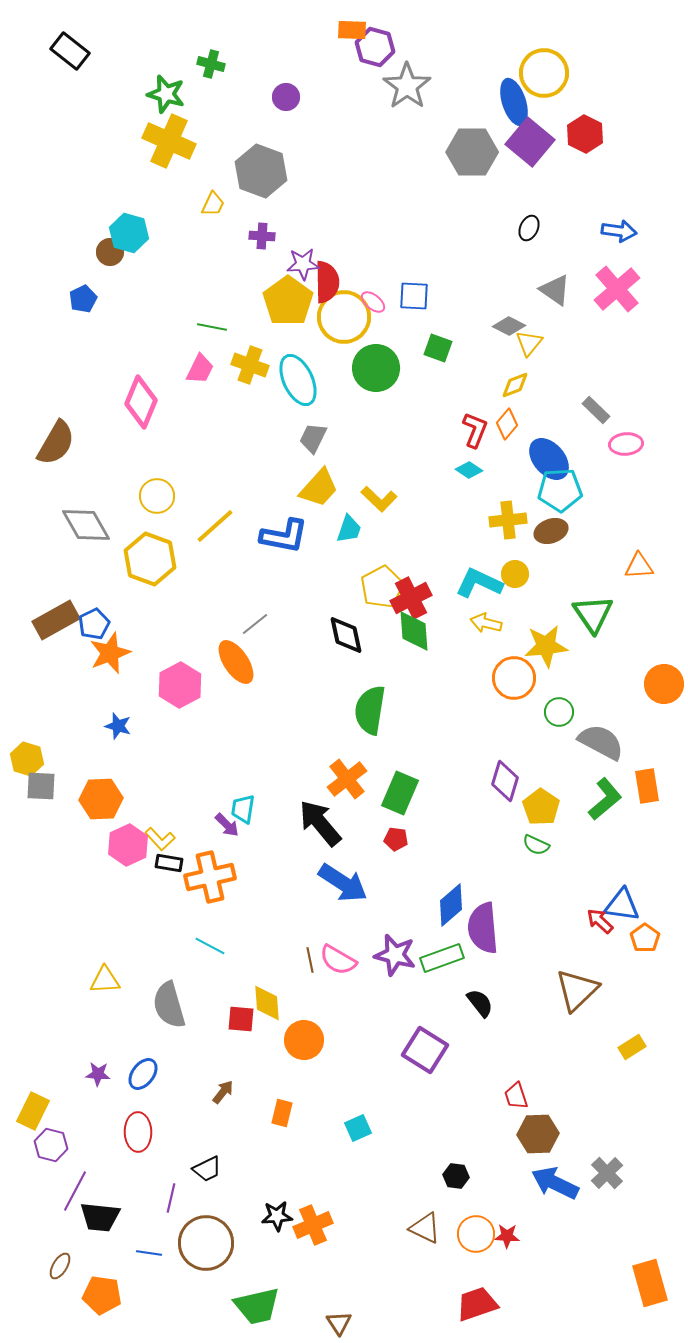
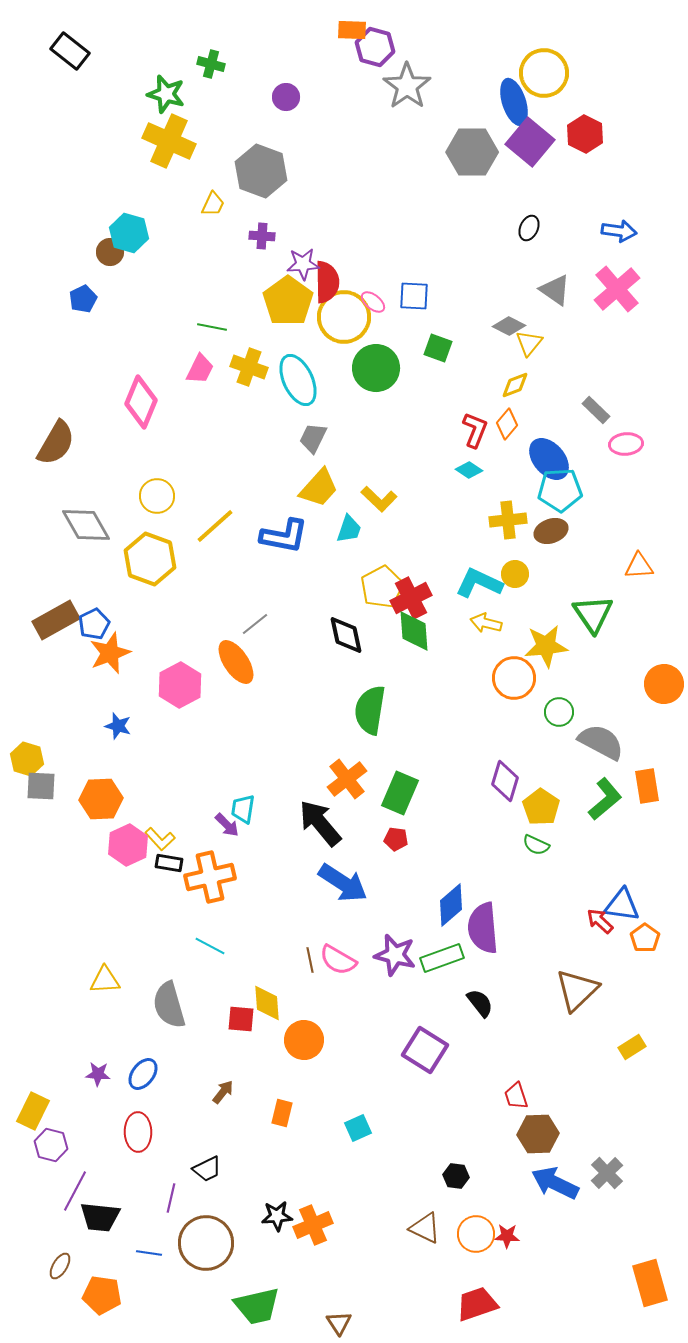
yellow cross at (250, 365): moved 1 px left, 2 px down
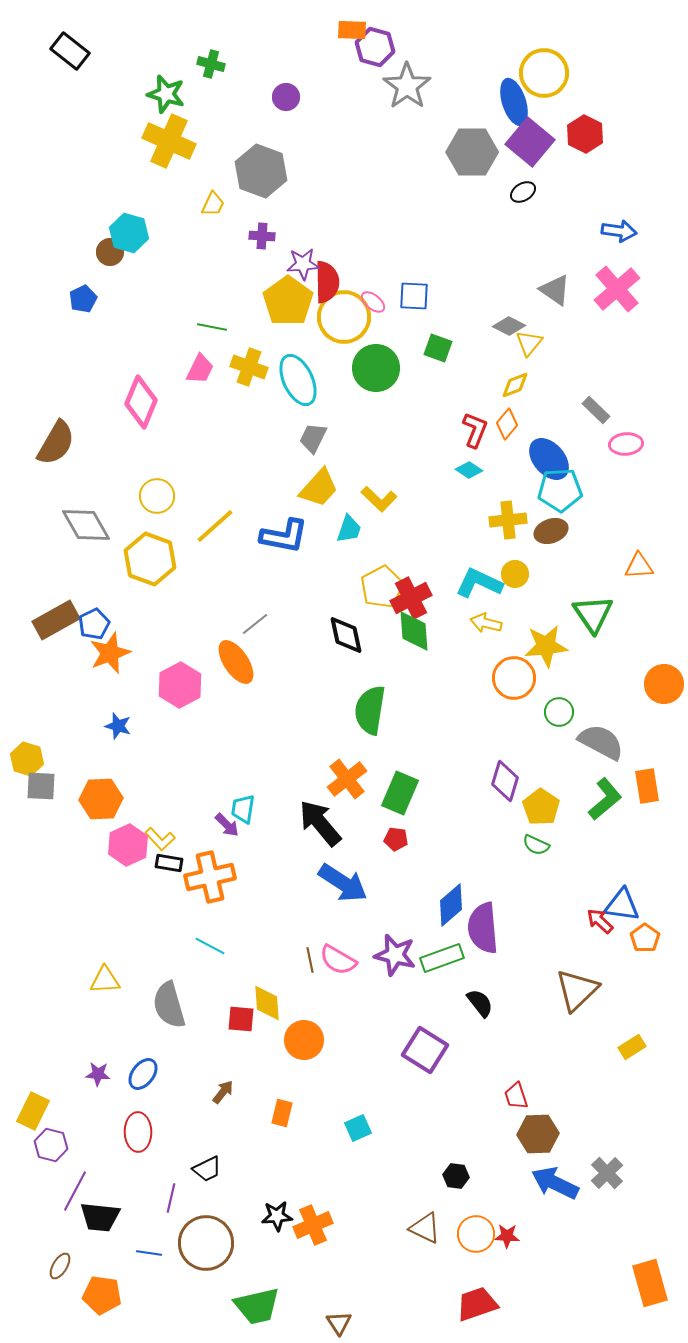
black ellipse at (529, 228): moved 6 px left, 36 px up; rotated 35 degrees clockwise
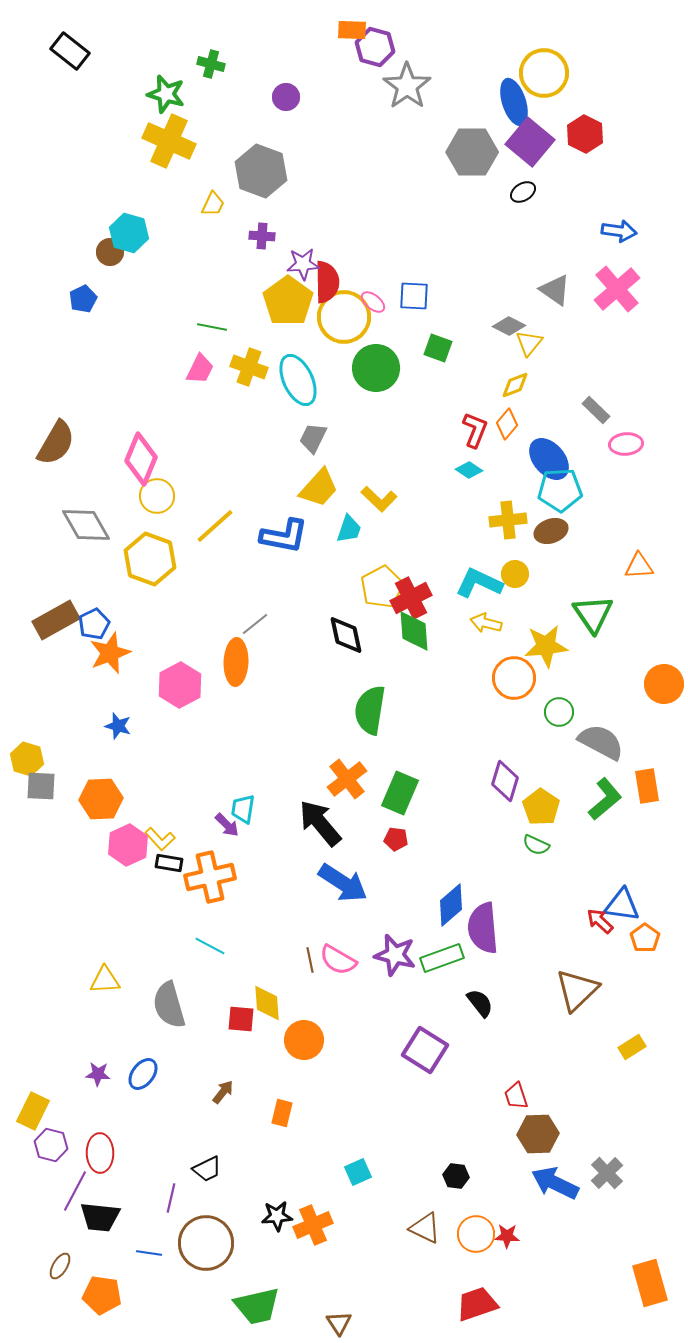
pink diamond at (141, 402): moved 57 px down
orange ellipse at (236, 662): rotated 36 degrees clockwise
cyan square at (358, 1128): moved 44 px down
red ellipse at (138, 1132): moved 38 px left, 21 px down
